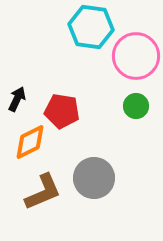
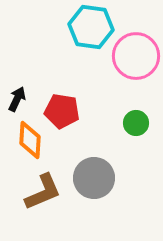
green circle: moved 17 px down
orange diamond: moved 2 px up; rotated 60 degrees counterclockwise
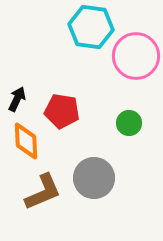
green circle: moved 7 px left
orange diamond: moved 4 px left, 1 px down; rotated 6 degrees counterclockwise
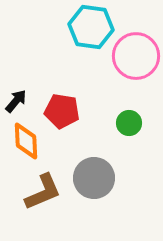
black arrow: moved 1 px left, 2 px down; rotated 15 degrees clockwise
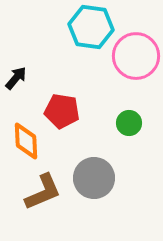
black arrow: moved 23 px up
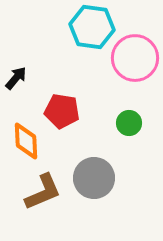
cyan hexagon: moved 1 px right
pink circle: moved 1 px left, 2 px down
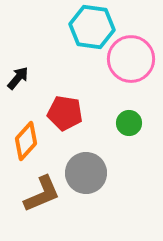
pink circle: moved 4 px left, 1 px down
black arrow: moved 2 px right
red pentagon: moved 3 px right, 2 px down
orange diamond: rotated 45 degrees clockwise
gray circle: moved 8 px left, 5 px up
brown L-shape: moved 1 px left, 2 px down
